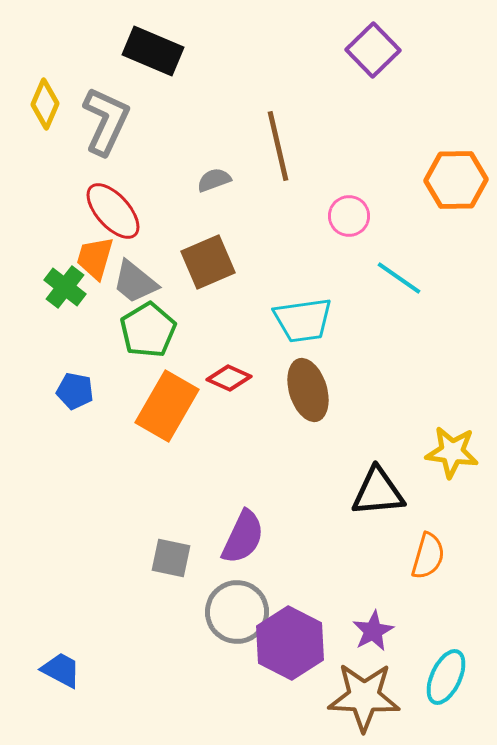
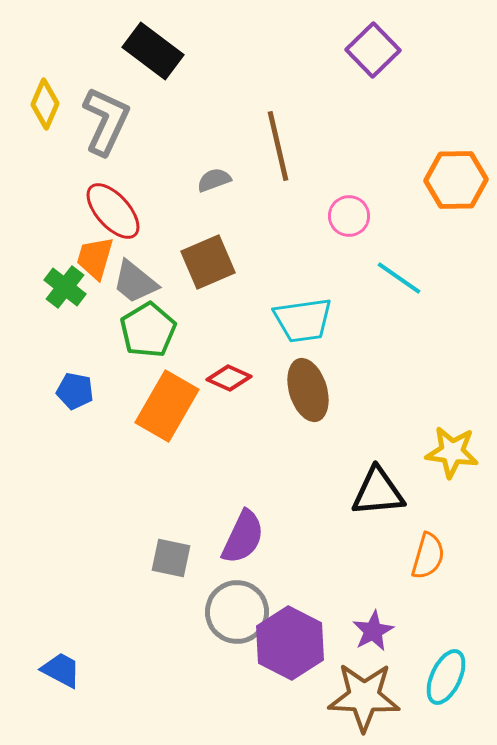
black rectangle: rotated 14 degrees clockwise
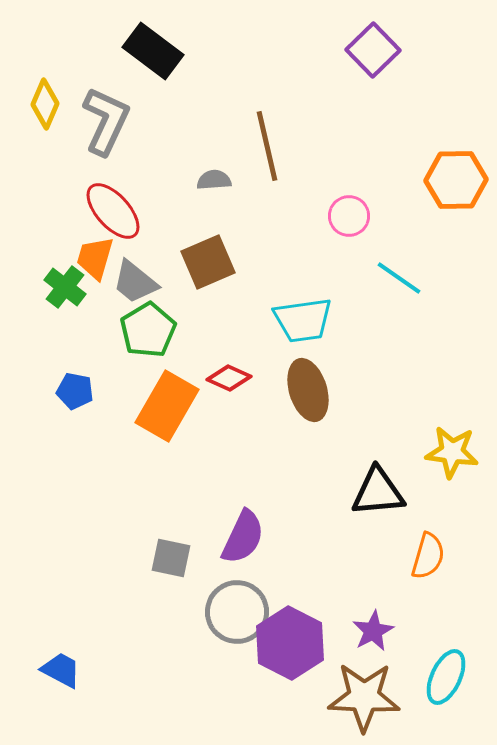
brown line: moved 11 px left
gray semicircle: rotated 16 degrees clockwise
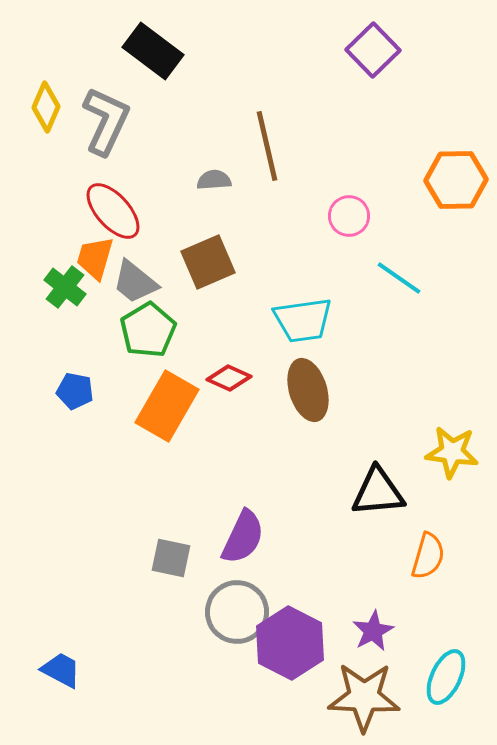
yellow diamond: moved 1 px right, 3 px down
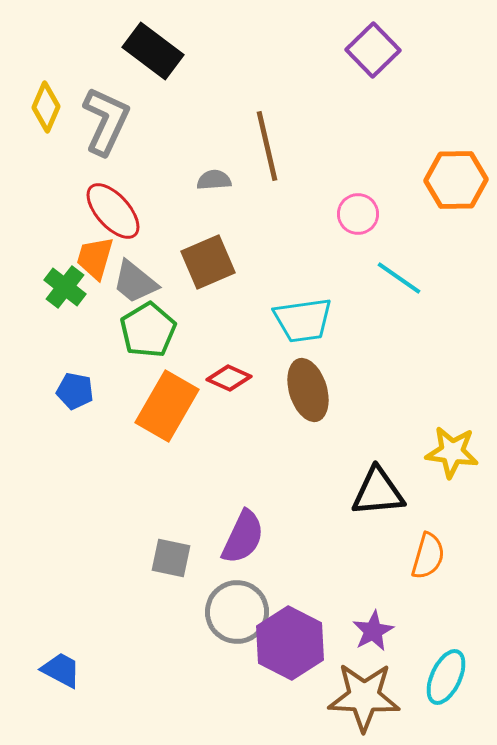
pink circle: moved 9 px right, 2 px up
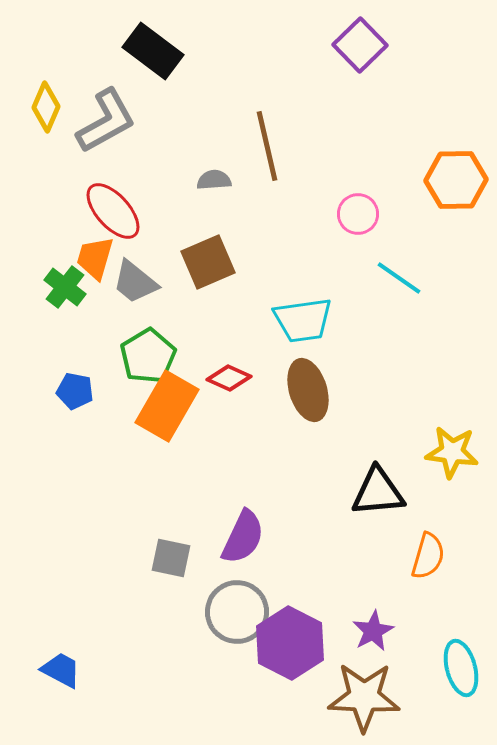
purple square: moved 13 px left, 5 px up
gray L-shape: rotated 36 degrees clockwise
green pentagon: moved 26 px down
cyan ellipse: moved 15 px right, 9 px up; rotated 40 degrees counterclockwise
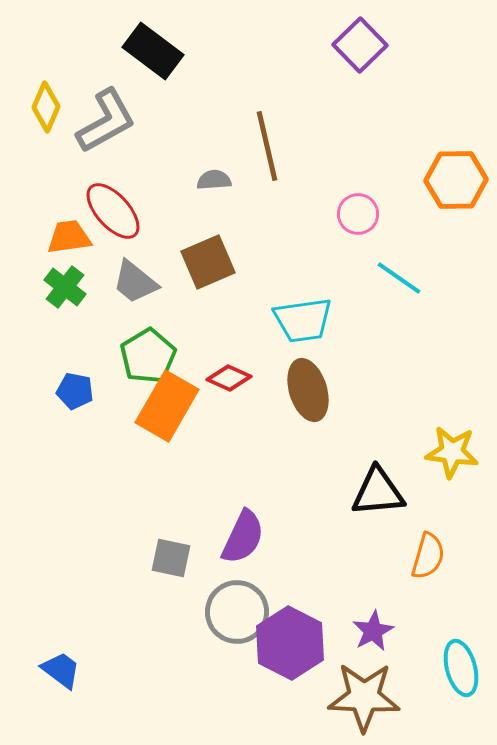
orange trapezoid: moved 26 px left, 21 px up; rotated 66 degrees clockwise
blue trapezoid: rotated 9 degrees clockwise
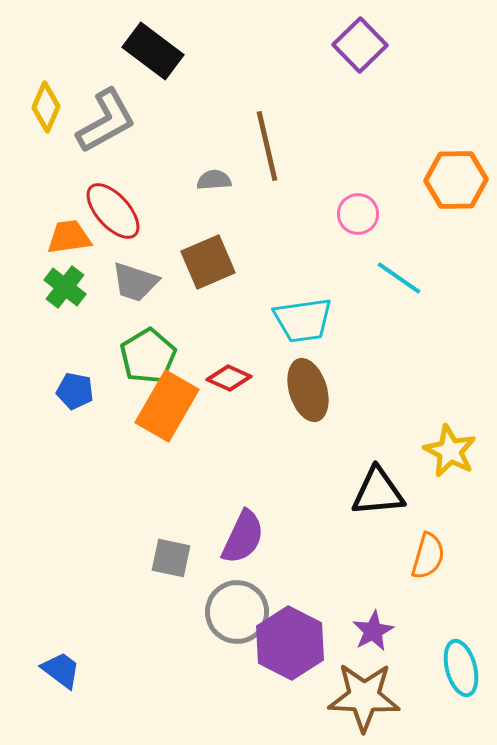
gray trapezoid: rotated 21 degrees counterclockwise
yellow star: moved 2 px left, 1 px up; rotated 20 degrees clockwise
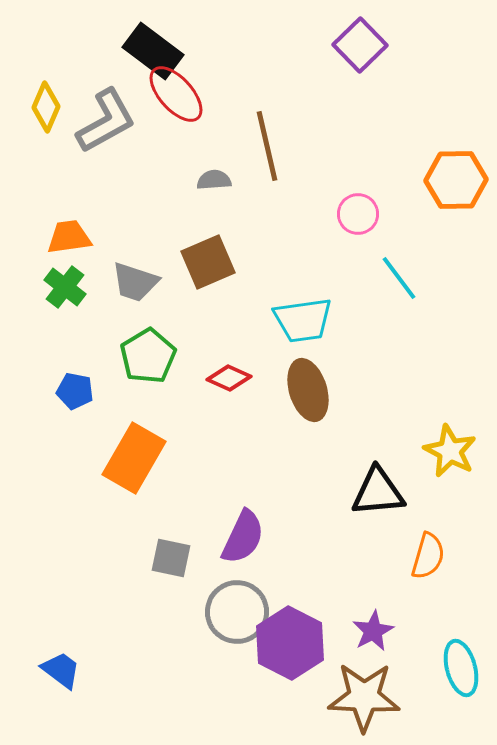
red ellipse: moved 63 px right, 117 px up
cyan line: rotated 18 degrees clockwise
orange rectangle: moved 33 px left, 52 px down
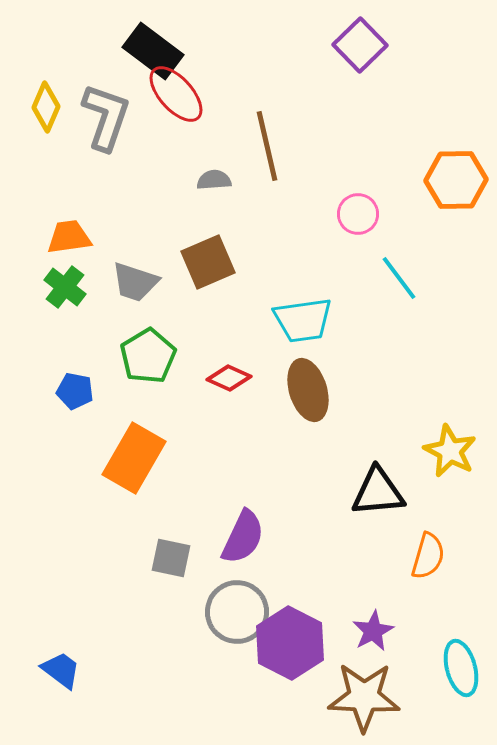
gray L-shape: moved 4 px up; rotated 42 degrees counterclockwise
